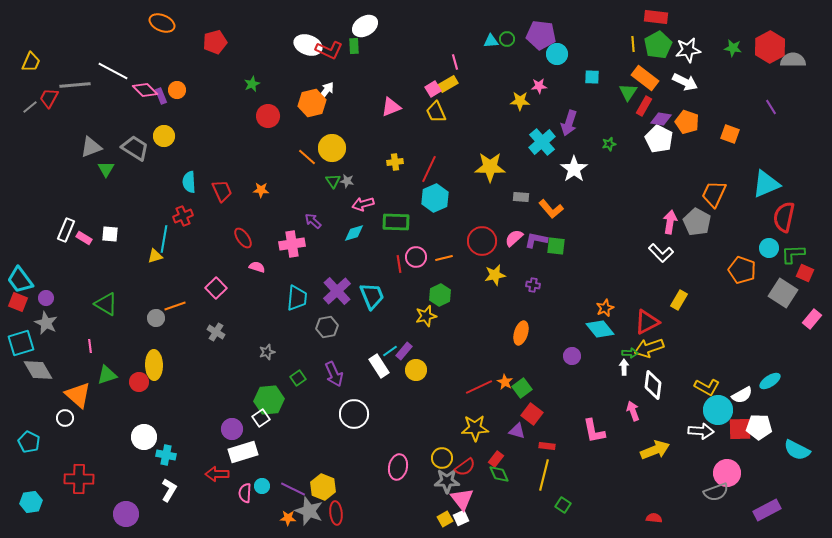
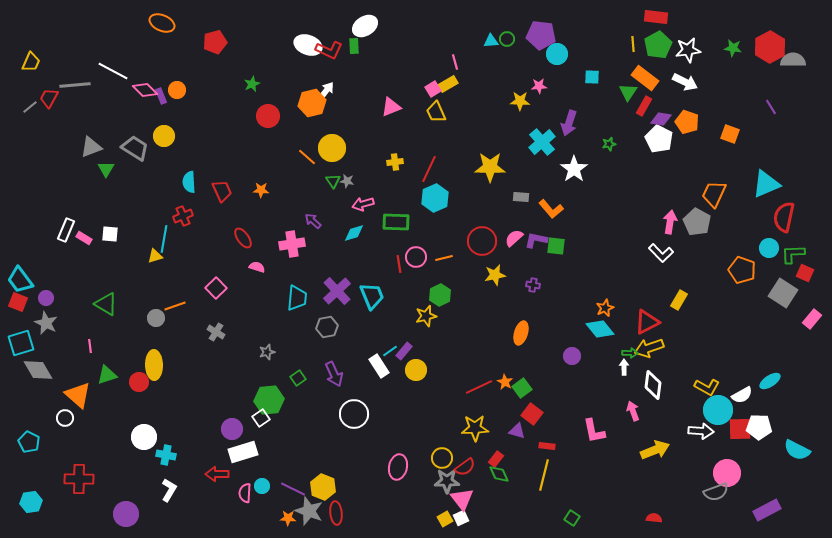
green square at (563, 505): moved 9 px right, 13 px down
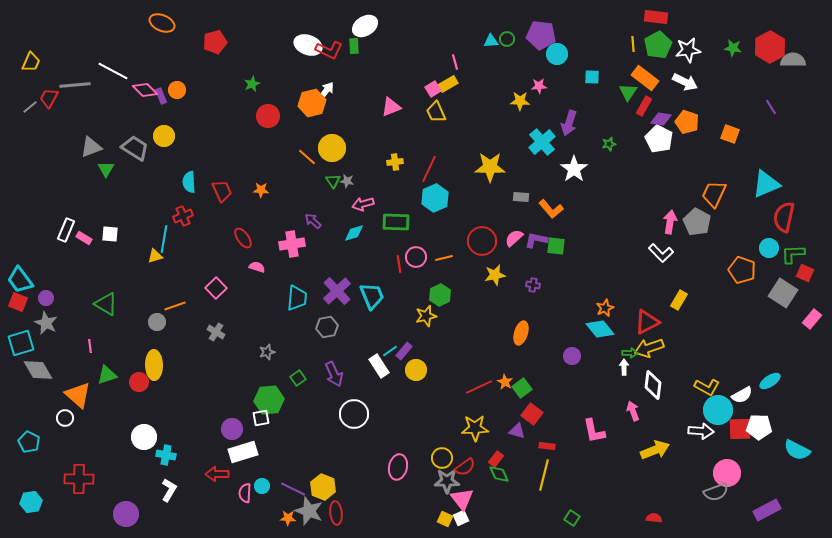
gray circle at (156, 318): moved 1 px right, 4 px down
white square at (261, 418): rotated 24 degrees clockwise
yellow square at (445, 519): rotated 35 degrees counterclockwise
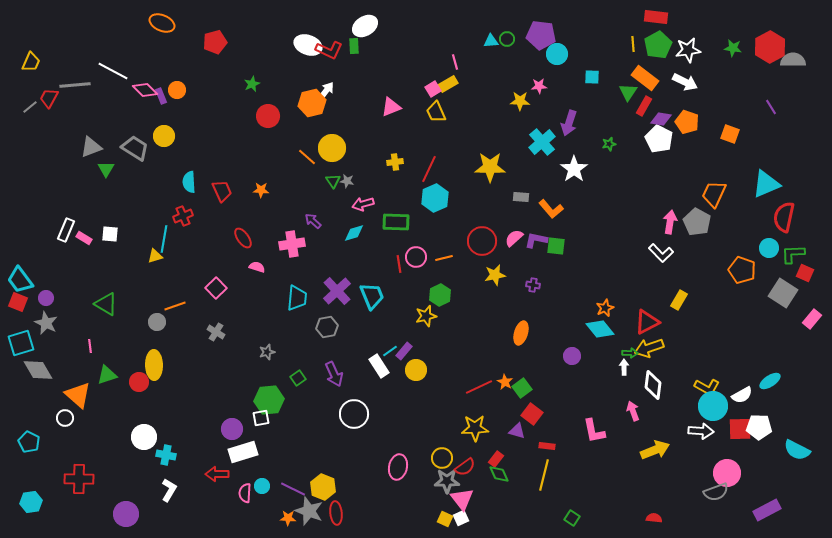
cyan circle at (718, 410): moved 5 px left, 4 px up
